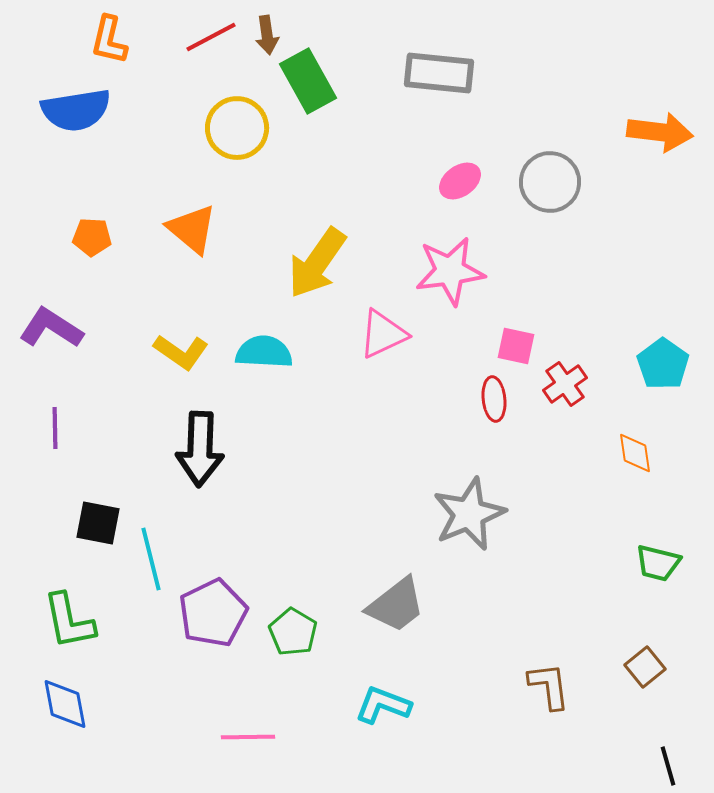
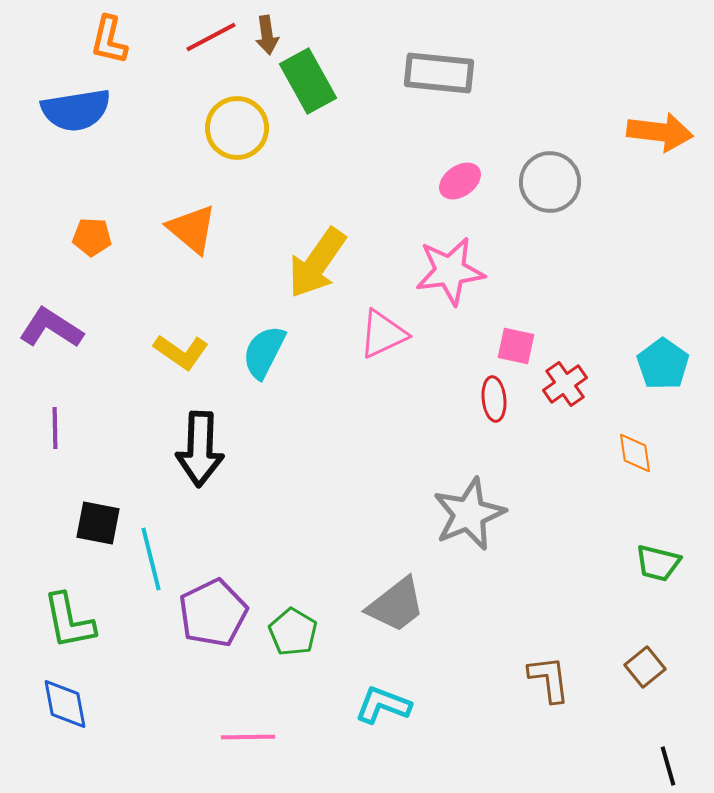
cyan semicircle: rotated 66 degrees counterclockwise
brown L-shape: moved 7 px up
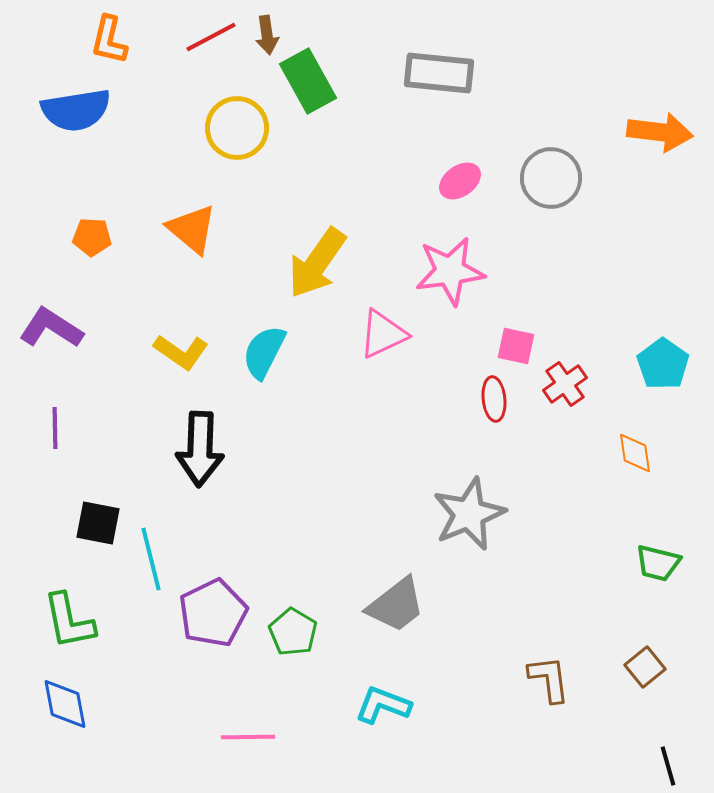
gray circle: moved 1 px right, 4 px up
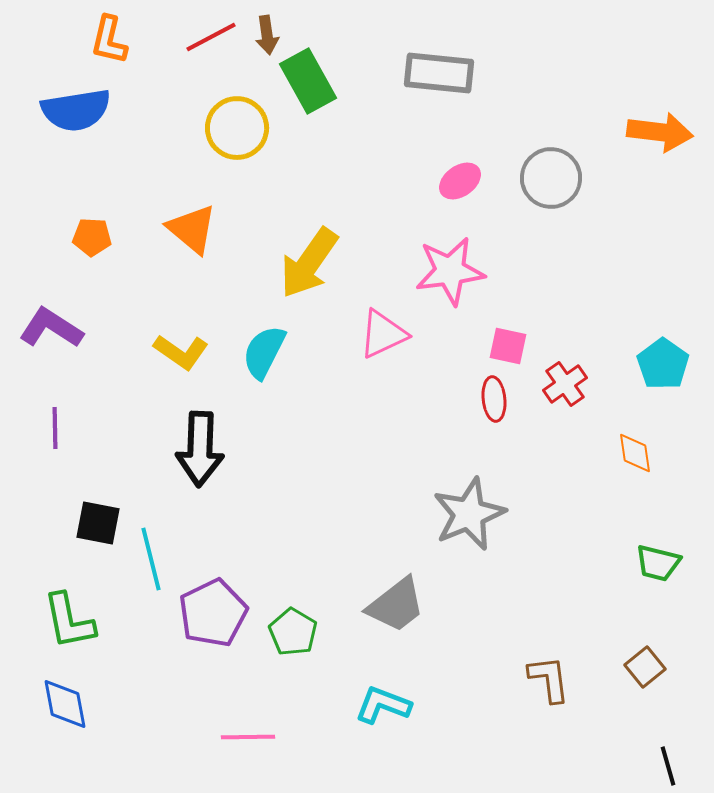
yellow arrow: moved 8 px left
pink square: moved 8 px left
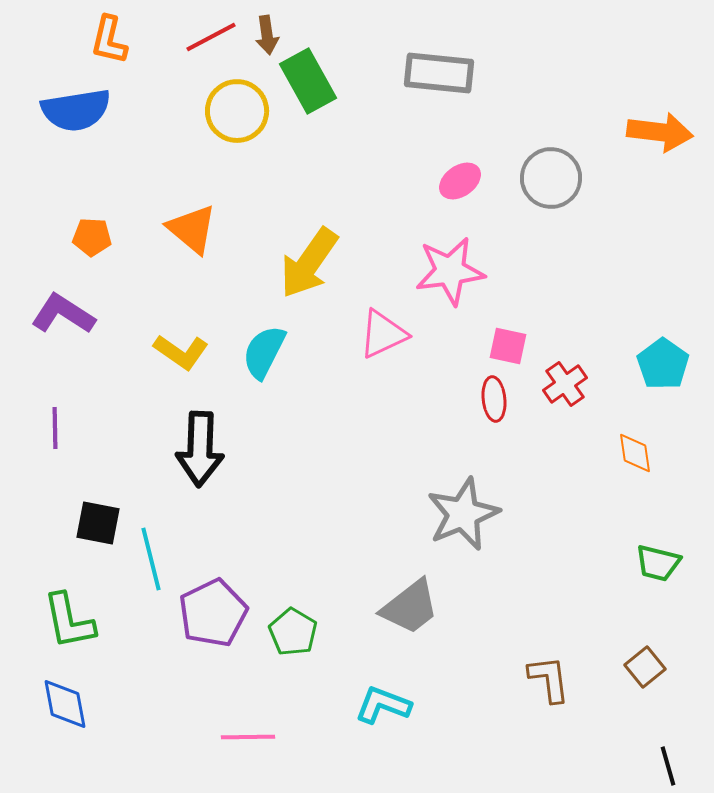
yellow circle: moved 17 px up
purple L-shape: moved 12 px right, 14 px up
gray star: moved 6 px left
gray trapezoid: moved 14 px right, 2 px down
